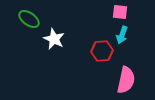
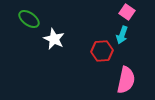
pink square: moved 7 px right; rotated 28 degrees clockwise
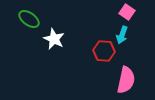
red hexagon: moved 2 px right; rotated 10 degrees clockwise
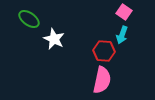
pink square: moved 3 px left
pink semicircle: moved 24 px left
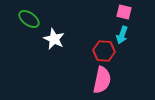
pink square: rotated 21 degrees counterclockwise
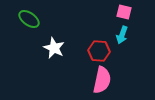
white star: moved 9 px down
red hexagon: moved 5 px left
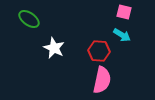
cyan arrow: rotated 78 degrees counterclockwise
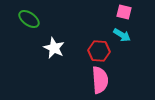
pink semicircle: moved 2 px left; rotated 16 degrees counterclockwise
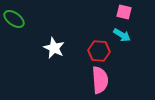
green ellipse: moved 15 px left
